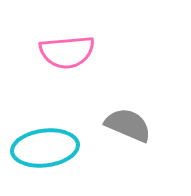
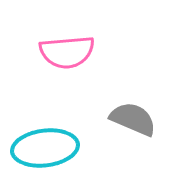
gray semicircle: moved 5 px right, 6 px up
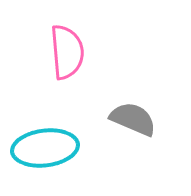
pink semicircle: rotated 90 degrees counterclockwise
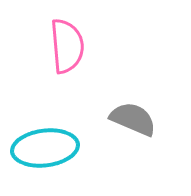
pink semicircle: moved 6 px up
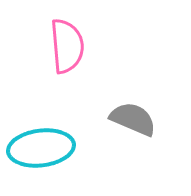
cyan ellipse: moved 4 px left
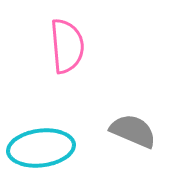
gray semicircle: moved 12 px down
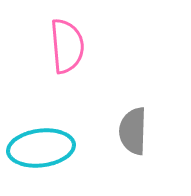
gray semicircle: rotated 111 degrees counterclockwise
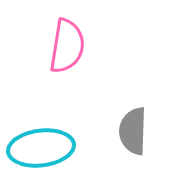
pink semicircle: rotated 14 degrees clockwise
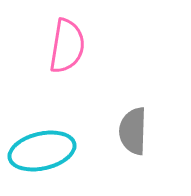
cyan ellipse: moved 1 px right, 3 px down; rotated 6 degrees counterclockwise
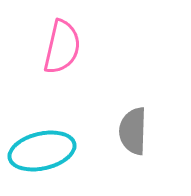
pink semicircle: moved 5 px left, 1 px down; rotated 4 degrees clockwise
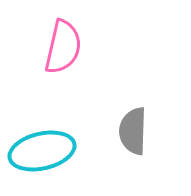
pink semicircle: moved 1 px right
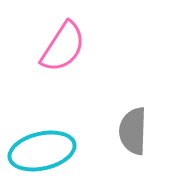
pink semicircle: rotated 20 degrees clockwise
